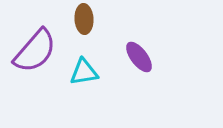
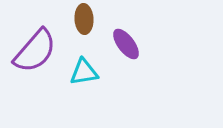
purple ellipse: moved 13 px left, 13 px up
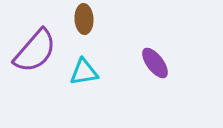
purple ellipse: moved 29 px right, 19 px down
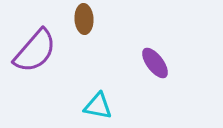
cyan triangle: moved 14 px right, 34 px down; rotated 20 degrees clockwise
